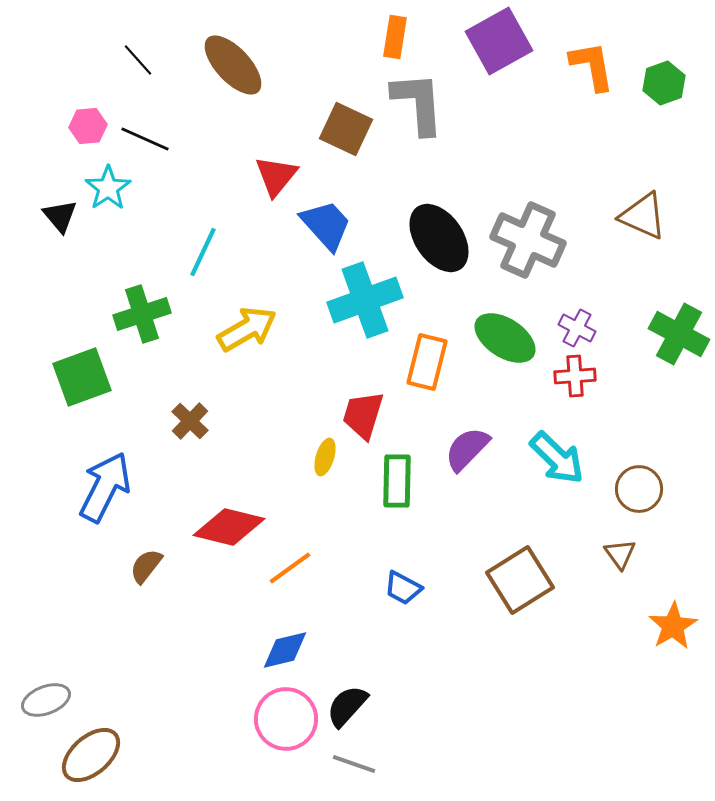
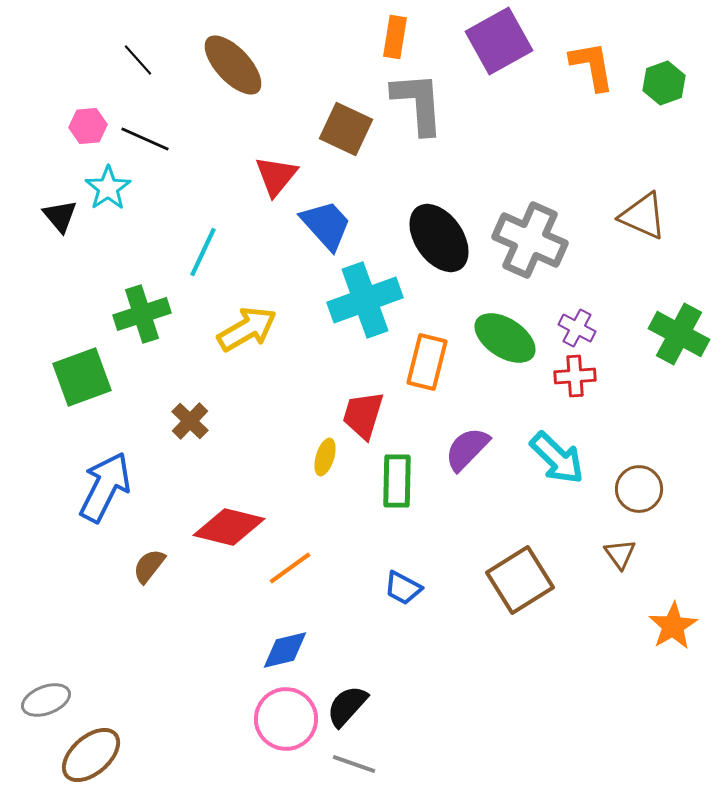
gray cross at (528, 240): moved 2 px right
brown semicircle at (146, 566): moved 3 px right
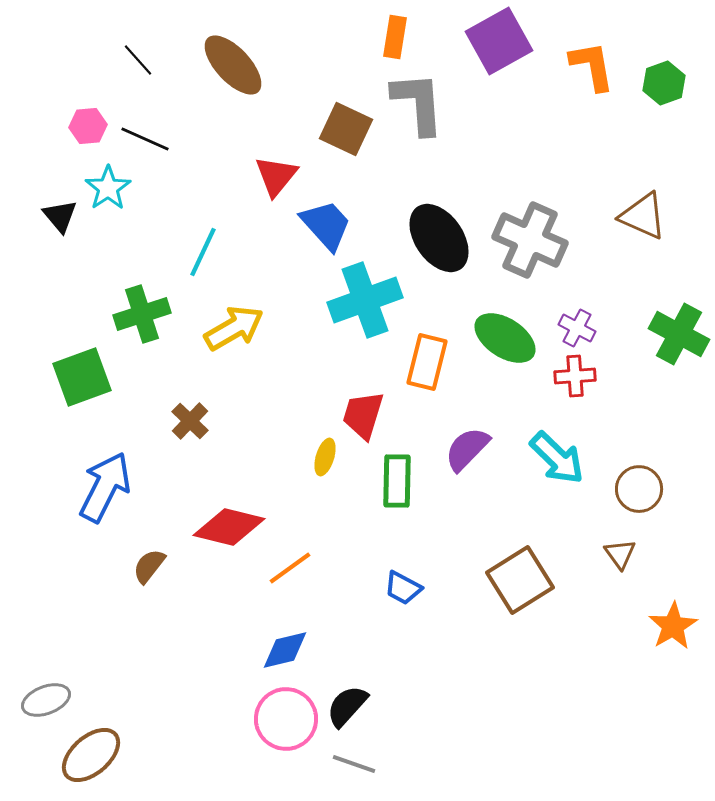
yellow arrow at (247, 329): moved 13 px left, 1 px up
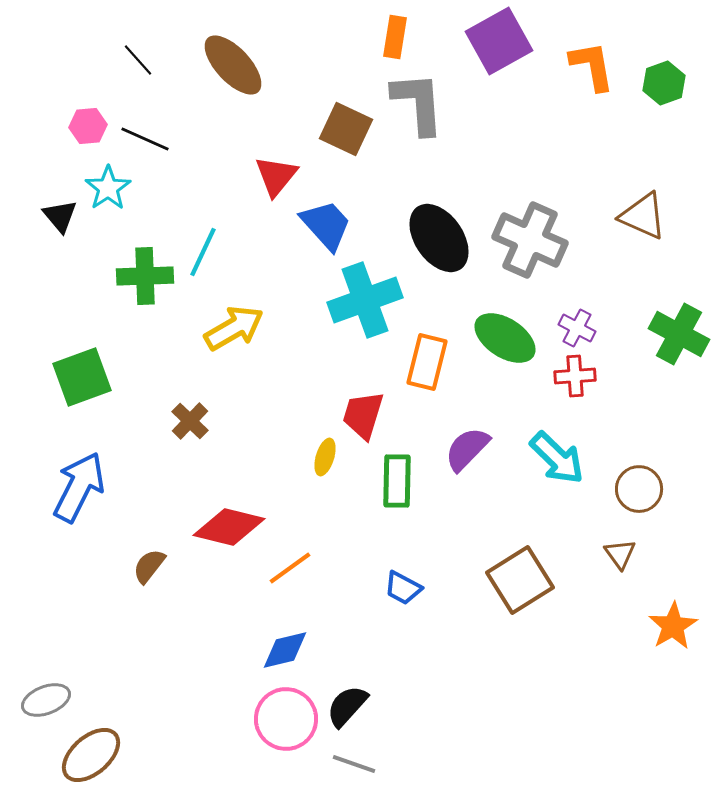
green cross at (142, 314): moved 3 px right, 38 px up; rotated 16 degrees clockwise
blue arrow at (105, 487): moved 26 px left
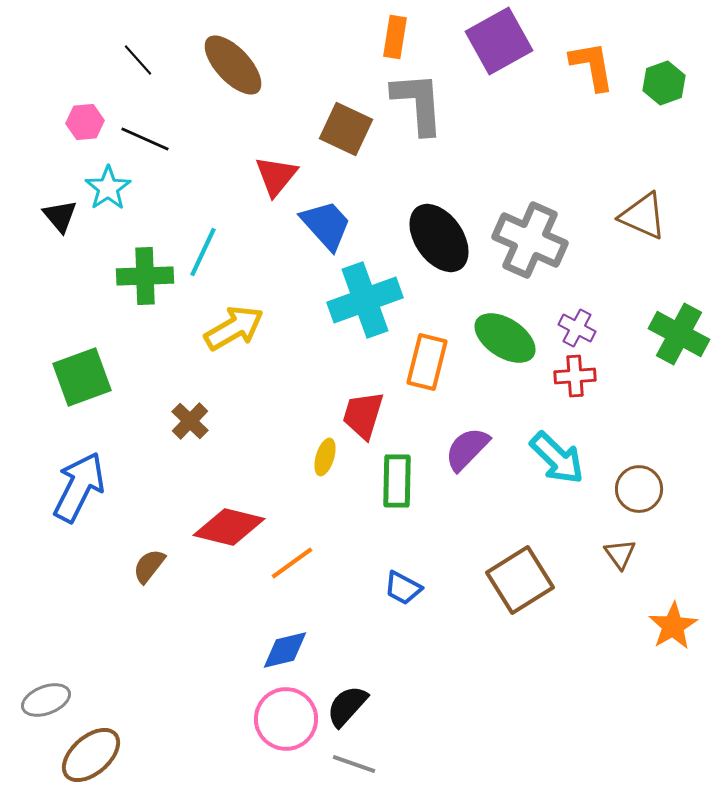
pink hexagon at (88, 126): moved 3 px left, 4 px up
orange line at (290, 568): moved 2 px right, 5 px up
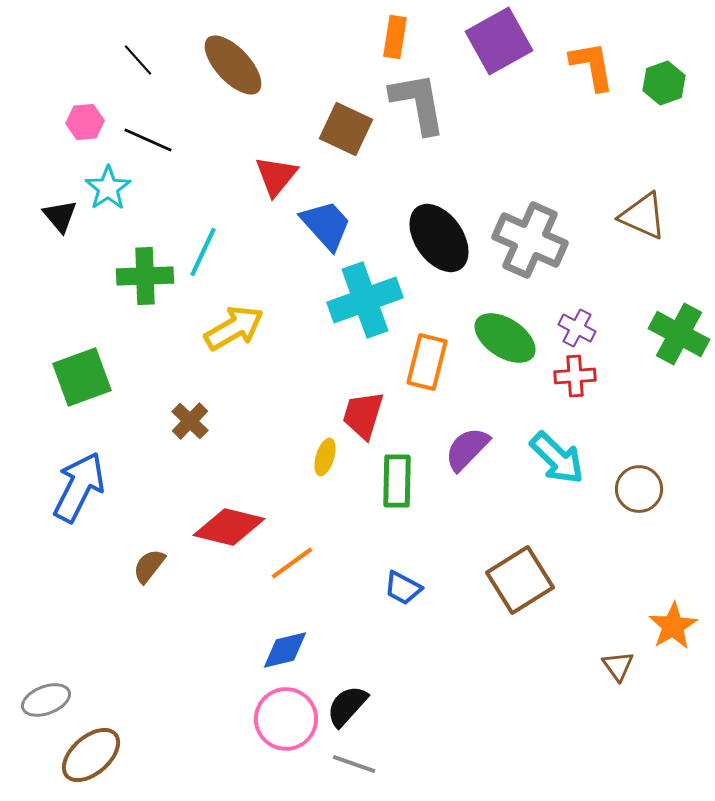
gray L-shape at (418, 103): rotated 6 degrees counterclockwise
black line at (145, 139): moved 3 px right, 1 px down
brown triangle at (620, 554): moved 2 px left, 112 px down
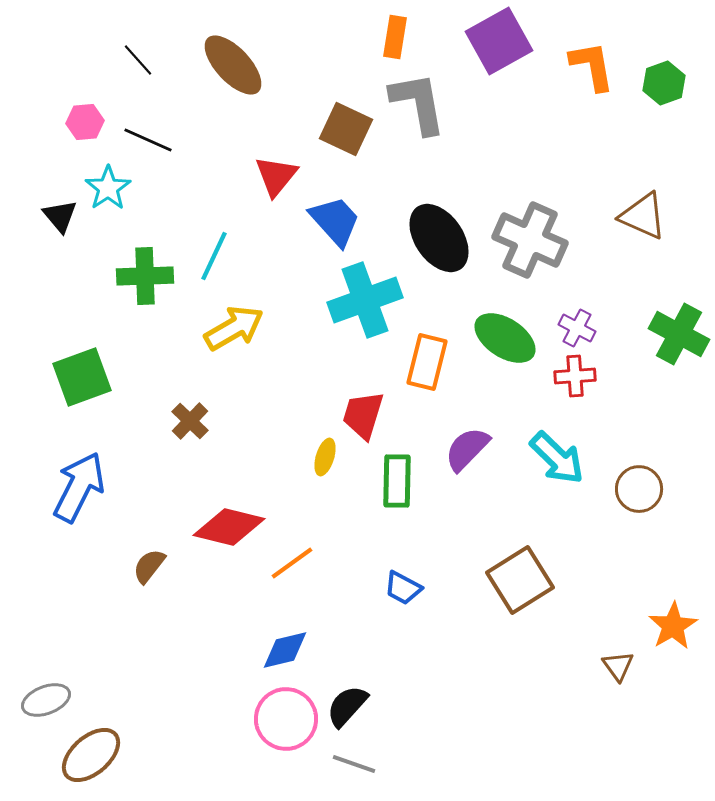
blue trapezoid at (326, 225): moved 9 px right, 4 px up
cyan line at (203, 252): moved 11 px right, 4 px down
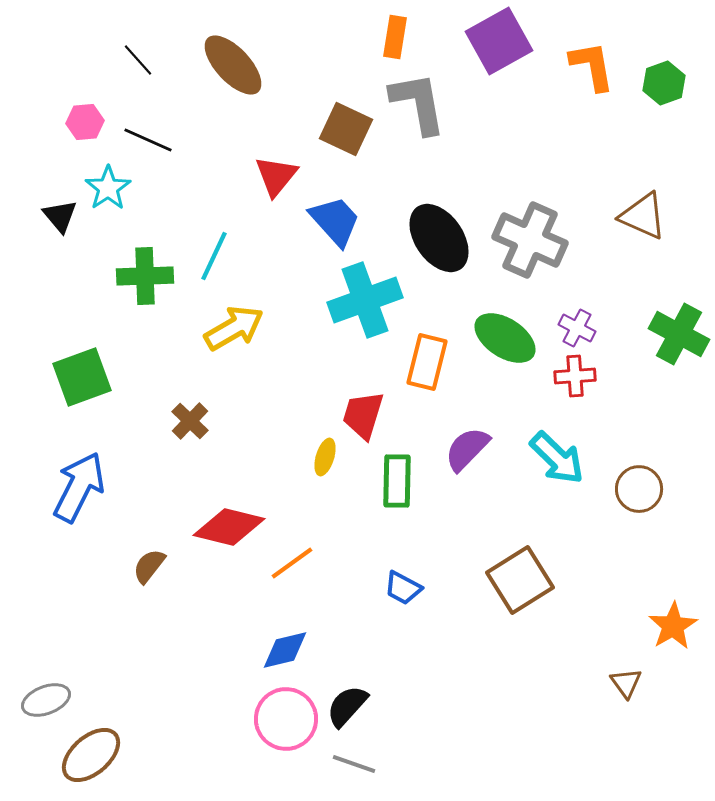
brown triangle at (618, 666): moved 8 px right, 17 px down
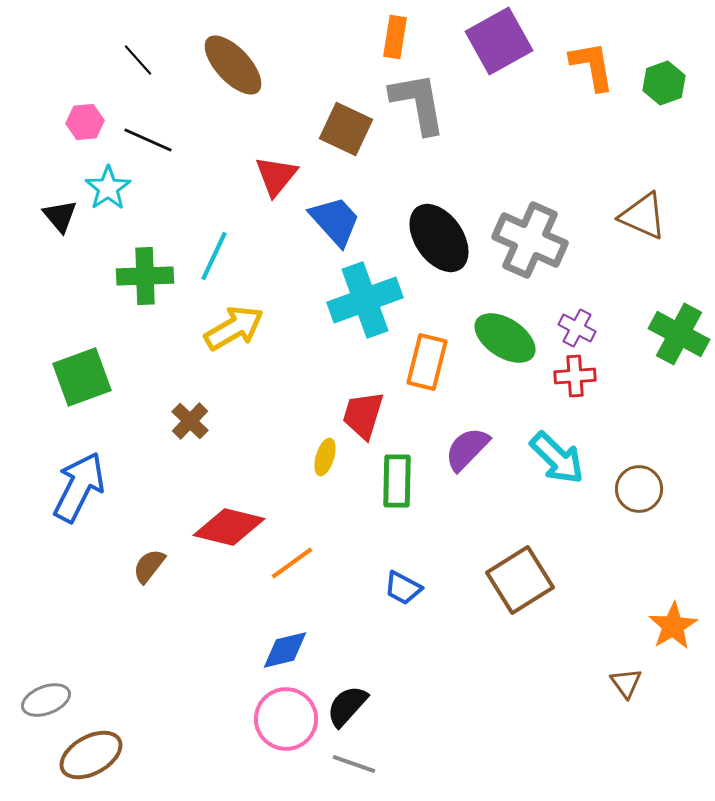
brown ellipse at (91, 755): rotated 12 degrees clockwise
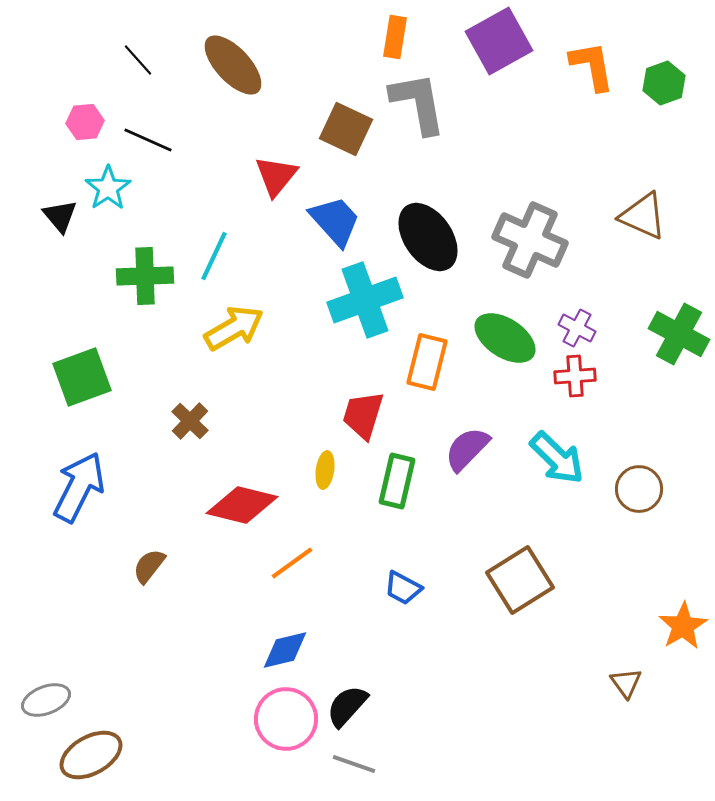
black ellipse at (439, 238): moved 11 px left, 1 px up
yellow ellipse at (325, 457): moved 13 px down; rotated 9 degrees counterclockwise
green rectangle at (397, 481): rotated 12 degrees clockwise
red diamond at (229, 527): moved 13 px right, 22 px up
orange star at (673, 626): moved 10 px right
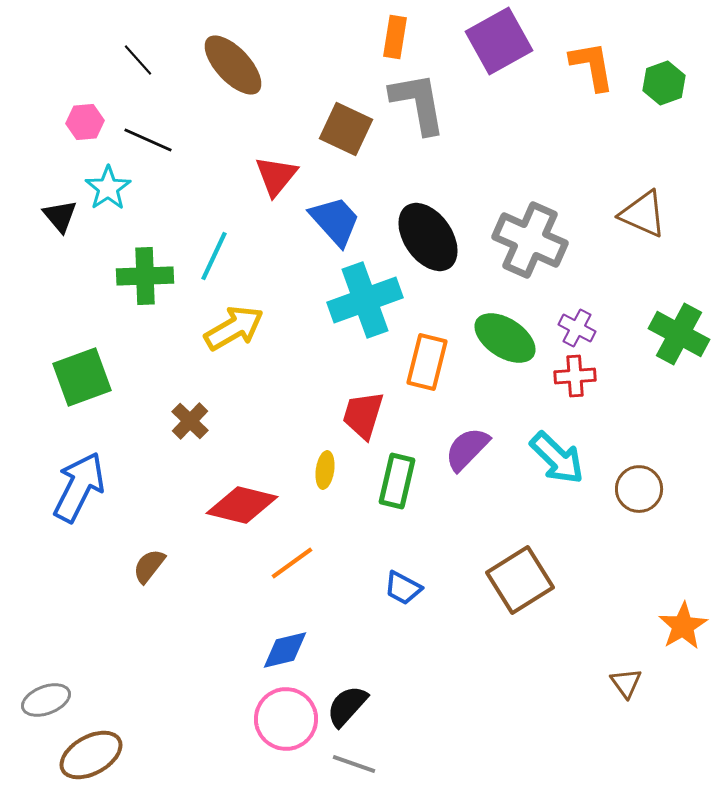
brown triangle at (643, 216): moved 2 px up
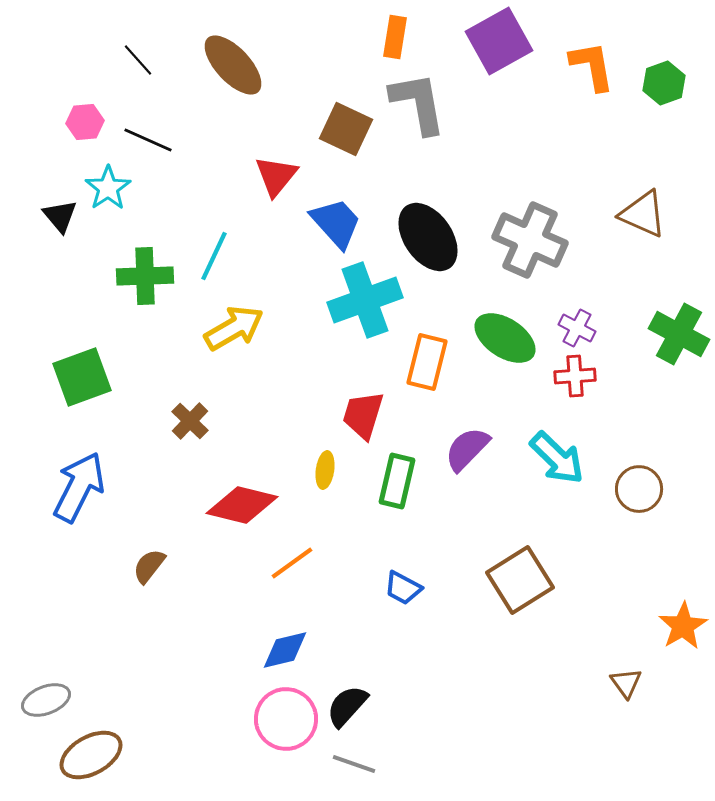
blue trapezoid at (335, 221): moved 1 px right, 2 px down
